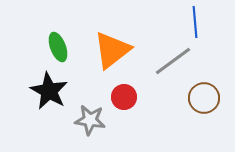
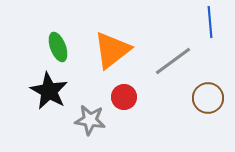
blue line: moved 15 px right
brown circle: moved 4 px right
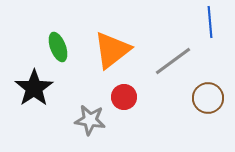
black star: moved 15 px left, 3 px up; rotated 9 degrees clockwise
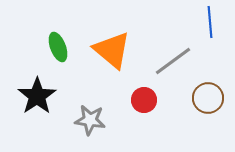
orange triangle: rotated 42 degrees counterclockwise
black star: moved 3 px right, 8 px down
red circle: moved 20 px right, 3 px down
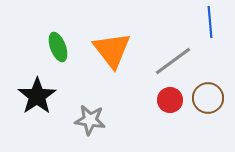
orange triangle: rotated 12 degrees clockwise
red circle: moved 26 px right
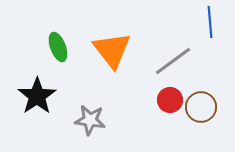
brown circle: moved 7 px left, 9 px down
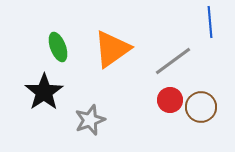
orange triangle: moved 1 px up; rotated 33 degrees clockwise
black star: moved 7 px right, 4 px up
gray star: rotated 28 degrees counterclockwise
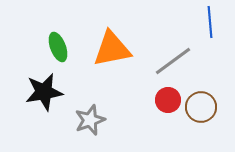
orange triangle: rotated 24 degrees clockwise
black star: rotated 24 degrees clockwise
red circle: moved 2 px left
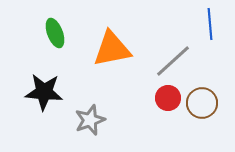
blue line: moved 2 px down
green ellipse: moved 3 px left, 14 px up
gray line: rotated 6 degrees counterclockwise
black star: rotated 15 degrees clockwise
red circle: moved 2 px up
brown circle: moved 1 px right, 4 px up
